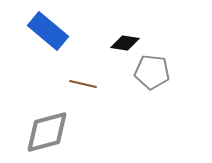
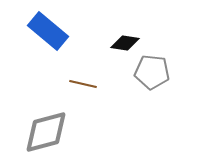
gray diamond: moved 1 px left
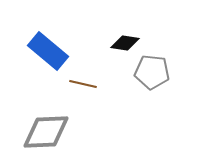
blue rectangle: moved 20 px down
gray diamond: rotated 12 degrees clockwise
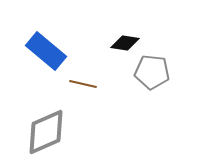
blue rectangle: moved 2 px left
gray diamond: rotated 21 degrees counterclockwise
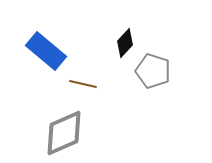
black diamond: rotated 56 degrees counterclockwise
gray pentagon: moved 1 px right, 1 px up; rotated 12 degrees clockwise
gray diamond: moved 18 px right, 1 px down
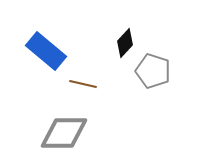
gray diamond: rotated 24 degrees clockwise
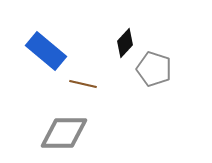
gray pentagon: moved 1 px right, 2 px up
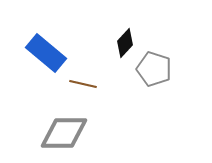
blue rectangle: moved 2 px down
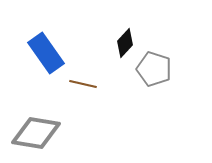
blue rectangle: rotated 15 degrees clockwise
gray diamond: moved 28 px left; rotated 9 degrees clockwise
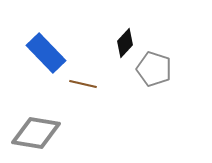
blue rectangle: rotated 9 degrees counterclockwise
